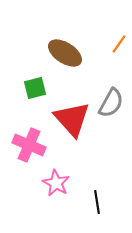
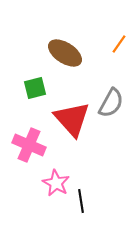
black line: moved 16 px left, 1 px up
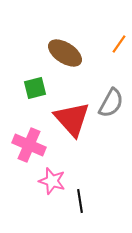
pink star: moved 4 px left, 2 px up; rotated 12 degrees counterclockwise
black line: moved 1 px left
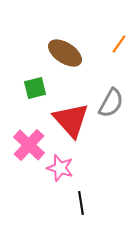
red triangle: moved 1 px left, 1 px down
pink cross: rotated 20 degrees clockwise
pink star: moved 8 px right, 13 px up
black line: moved 1 px right, 2 px down
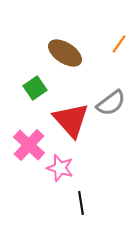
green square: rotated 20 degrees counterclockwise
gray semicircle: rotated 24 degrees clockwise
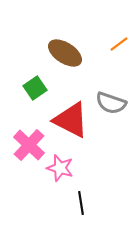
orange line: rotated 18 degrees clockwise
gray semicircle: rotated 56 degrees clockwise
red triangle: rotated 21 degrees counterclockwise
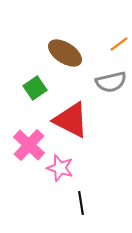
gray semicircle: moved 21 px up; rotated 32 degrees counterclockwise
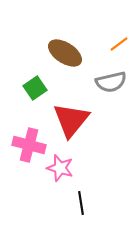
red triangle: rotated 42 degrees clockwise
pink cross: rotated 28 degrees counterclockwise
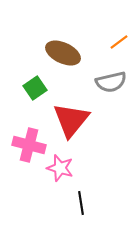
orange line: moved 2 px up
brown ellipse: moved 2 px left; rotated 8 degrees counterclockwise
